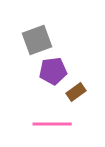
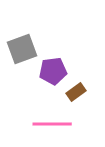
gray square: moved 15 px left, 9 px down
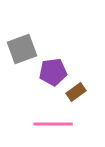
purple pentagon: moved 1 px down
pink line: moved 1 px right
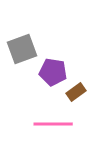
purple pentagon: rotated 16 degrees clockwise
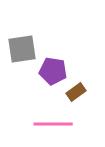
gray square: rotated 12 degrees clockwise
purple pentagon: moved 1 px up
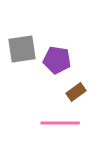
purple pentagon: moved 4 px right, 11 px up
pink line: moved 7 px right, 1 px up
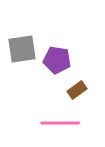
brown rectangle: moved 1 px right, 2 px up
